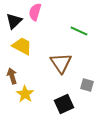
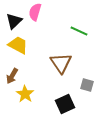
yellow trapezoid: moved 4 px left, 1 px up
brown arrow: rotated 133 degrees counterclockwise
black square: moved 1 px right
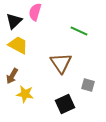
gray square: moved 1 px right
yellow star: rotated 24 degrees counterclockwise
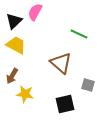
pink semicircle: rotated 12 degrees clockwise
green line: moved 3 px down
yellow trapezoid: moved 2 px left
brown triangle: rotated 15 degrees counterclockwise
black square: rotated 12 degrees clockwise
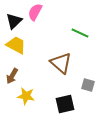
green line: moved 1 px right, 1 px up
yellow star: moved 1 px right, 2 px down
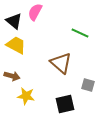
black triangle: rotated 36 degrees counterclockwise
brown arrow: rotated 105 degrees counterclockwise
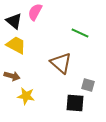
black square: moved 10 px right, 1 px up; rotated 18 degrees clockwise
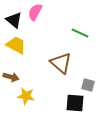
black triangle: moved 1 px up
brown arrow: moved 1 px left, 1 px down
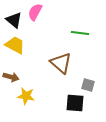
green line: rotated 18 degrees counterclockwise
yellow trapezoid: moved 1 px left
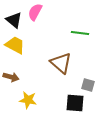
yellow star: moved 2 px right, 4 px down
